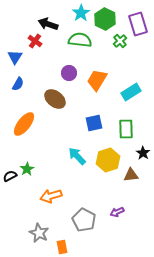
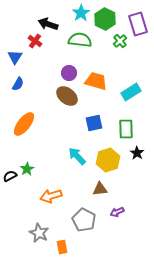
orange trapezoid: moved 1 px left, 1 px down; rotated 75 degrees clockwise
brown ellipse: moved 12 px right, 3 px up
black star: moved 6 px left
brown triangle: moved 31 px left, 14 px down
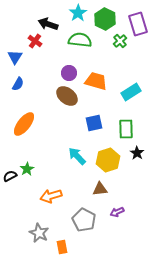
cyan star: moved 3 px left
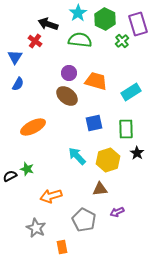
green cross: moved 2 px right
orange ellipse: moved 9 px right, 3 px down; rotated 25 degrees clockwise
green star: rotated 24 degrees counterclockwise
gray star: moved 3 px left, 5 px up
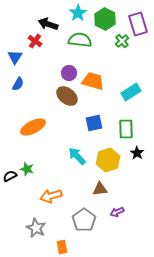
orange trapezoid: moved 3 px left
gray pentagon: rotated 10 degrees clockwise
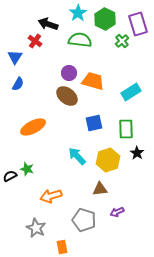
gray pentagon: rotated 20 degrees counterclockwise
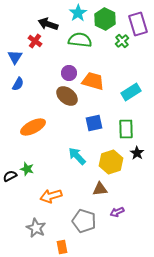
yellow hexagon: moved 3 px right, 2 px down
gray pentagon: moved 1 px down
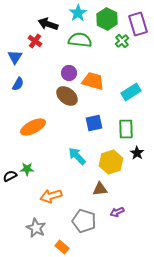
green hexagon: moved 2 px right
green star: rotated 16 degrees counterclockwise
orange rectangle: rotated 40 degrees counterclockwise
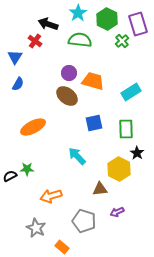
yellow hexagon: moved 8 px right, 7 px down; rotated 15 degrees counterclockwise
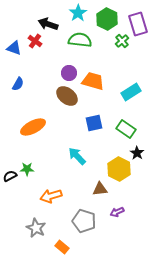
blue triangle: moved 1 px left, 9 px up; rotated 42 degrees counterclockwise
green rectangle: rotated 54 degrees counterclockwise
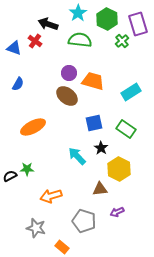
black star: moved 36 px left, 5 px up
gray star: rotated 12 degrees counterclockwise
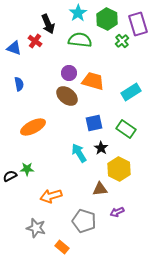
black arrow: rotated 132 degrees counterclockwise
blue semicircle: moved 1 px right; rotated 40 degrees counterclockwise
cyan arrow: moved 2 px right, 3 px up; rotated 12 degrees clockwise
